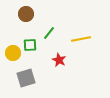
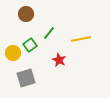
green square: rotated 32 degrees counterclockwise
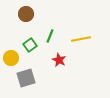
green line: moved 1 px right, 3 px down; rotated 16 degrees counterclockwise
yellow circle: moved 2 px left, 5 px down
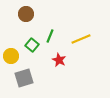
yellow line: rotated 12 degrees counterclockwise
green square: moved 2 px right; rotated 16 degrees counterclockwise
yellow circle: moved 2 px up
gray square: moved 2 px left
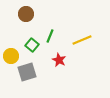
yellow line: moved 1 px right, 1 px down
gray square: moved 3 px right, 6 px up
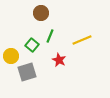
brown circle: moved 15 px right, 1 px up
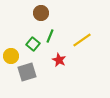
yellow line: rotated 12 degrees counterclockwise
green square: moved 1 px right, 1 px up
